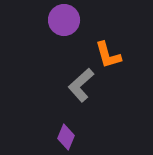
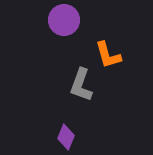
gray L-shape: rotated 28 degrees counterclockwise
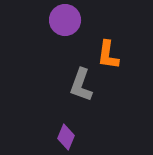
purple circle: moved 1 px right
orange L-shape: rotated 24 degrees clockwise
